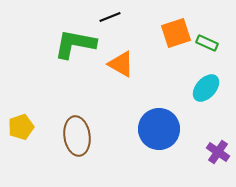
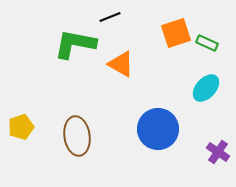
blue circle: moved 1 px left
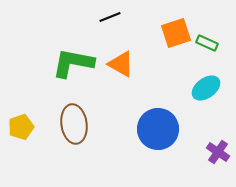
green L-shape: moved 2 px left, 19 px down
cyan ellipse: rotated 12 degrees clockwise
brown ellipse: moved 3 px left, 12 px up
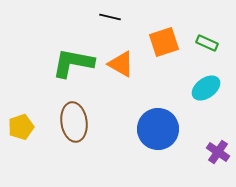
black line: rotated 35 degrees clockwise
orange square: moved 12 px left, 9 px down
brown ellipse: moved 2 px up
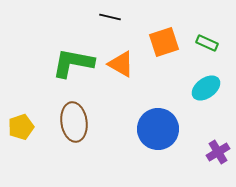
purple cross: rotated 25 degrees clockwise
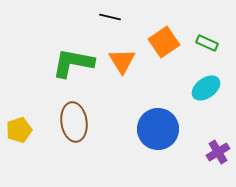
orange square: rotated 16 degrees counterclockwise
orange triangle: moved 1 px right, 3 px up; rotated 28 degrees clockwise
yellow pentagon: moved 2 px left, 3 px down
